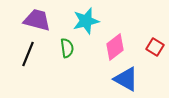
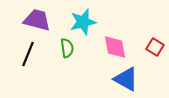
cyan star: moved 3 px left, 1 px down
pink diamond: rotated 64 degrees counterclockwise
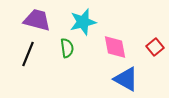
red square: rotated 18 degrees clockwise
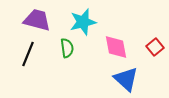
pink diamond: moved 1 px right
blue triangle: rotated 12 degrees clockwise
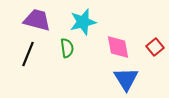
pink diamond: moved 2 px right
blue triangle: rotated 16 degrees clockwise
